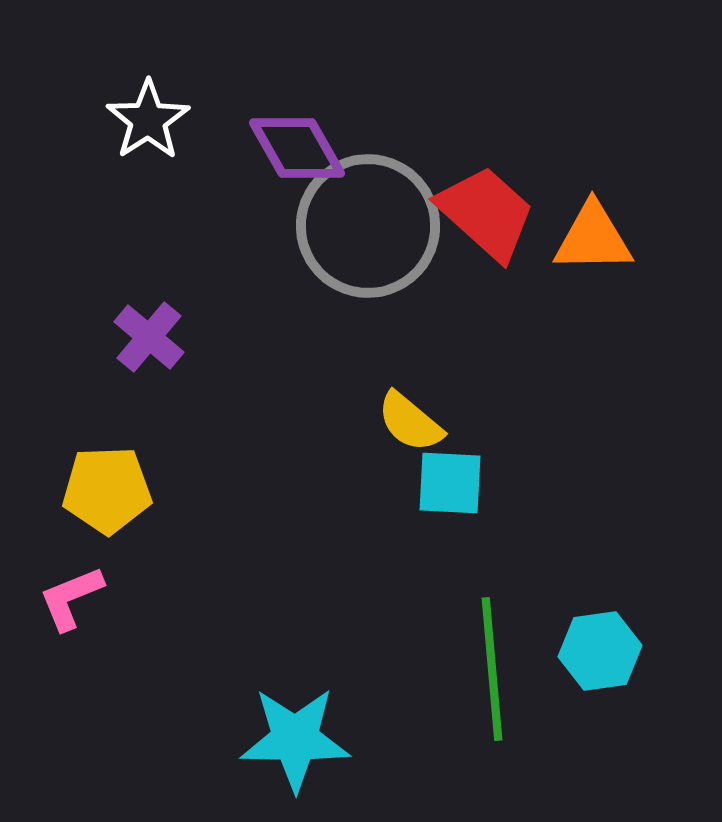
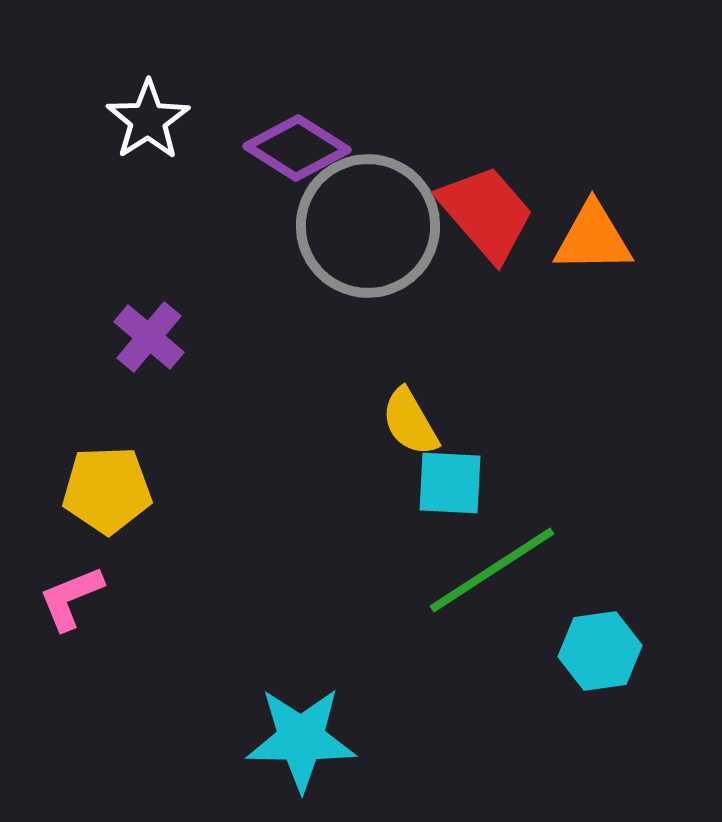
purple diamond: rotated 28 degrees counterclockwise
red trapezoid: rotated 7 degrees clockwise
yellow semicircle: rotated 20 degrees clockwise
green line: moved 99 px up; rotated 62 degrees clockwise
cyan star: moved 6 px right
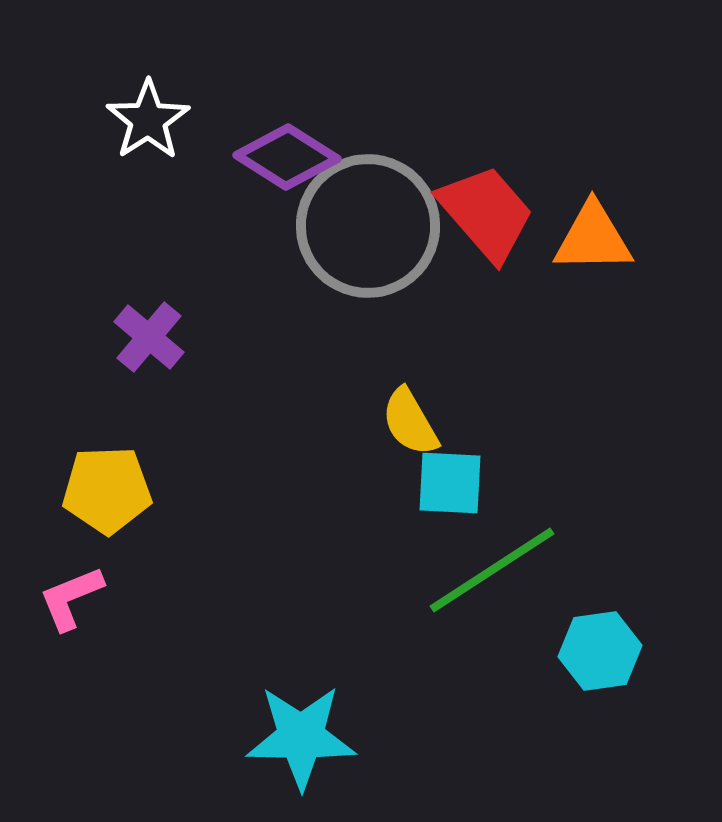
purple diamond: moved 10 px left, 9 px down
cyan star: moved 2 px up
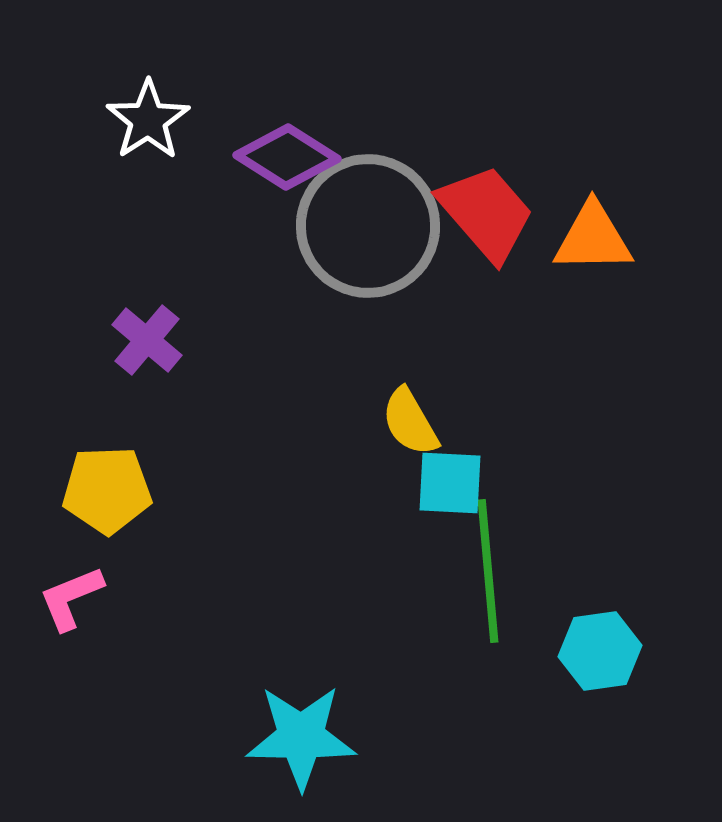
purple cross: moved 2 px left, 3 px down
green line: moved 4 px left, 1 px down; rotated 62 degrees counterclockwise
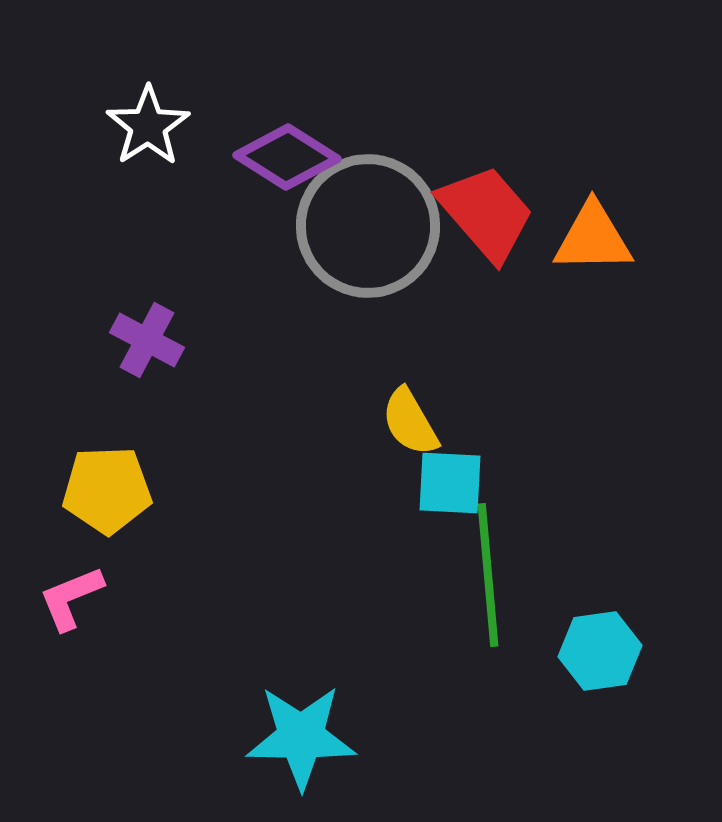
white star: moved 6 px down
purple cross: rotated 12 degrees counterclockwise
green line: moved 4 px down
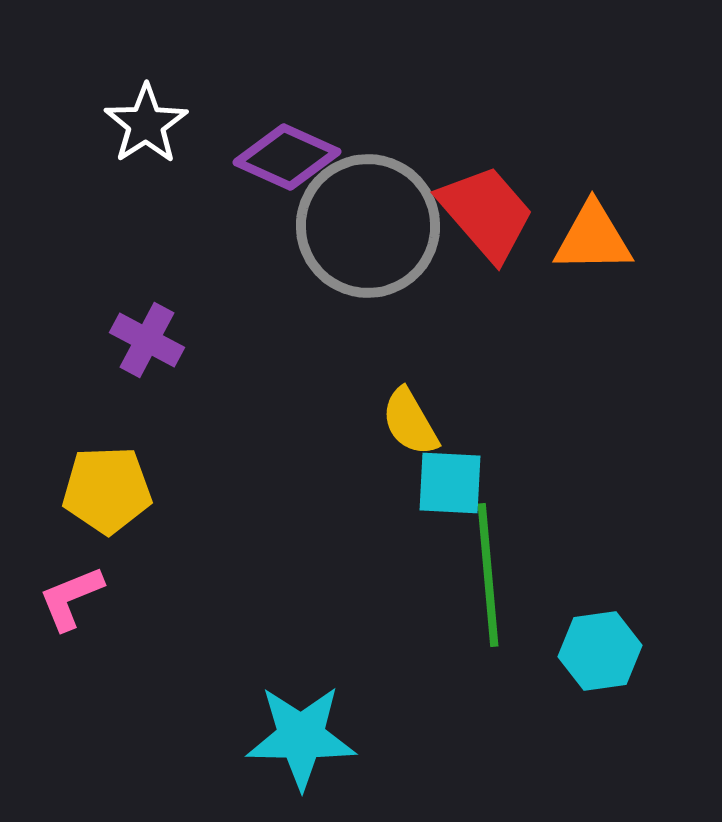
white star: moved 2 px left, 2 px up
purple diamond: rotated 8 degrees counterclockwise
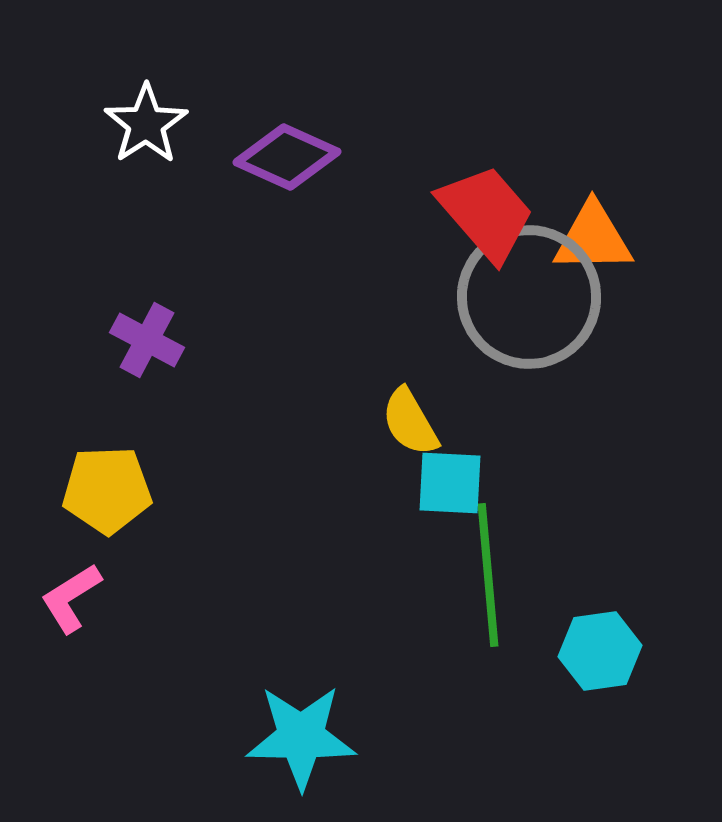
gray circle: moved 161 px right, 71 px down
pink L-shape: rotated 10 degrees counterclockwise
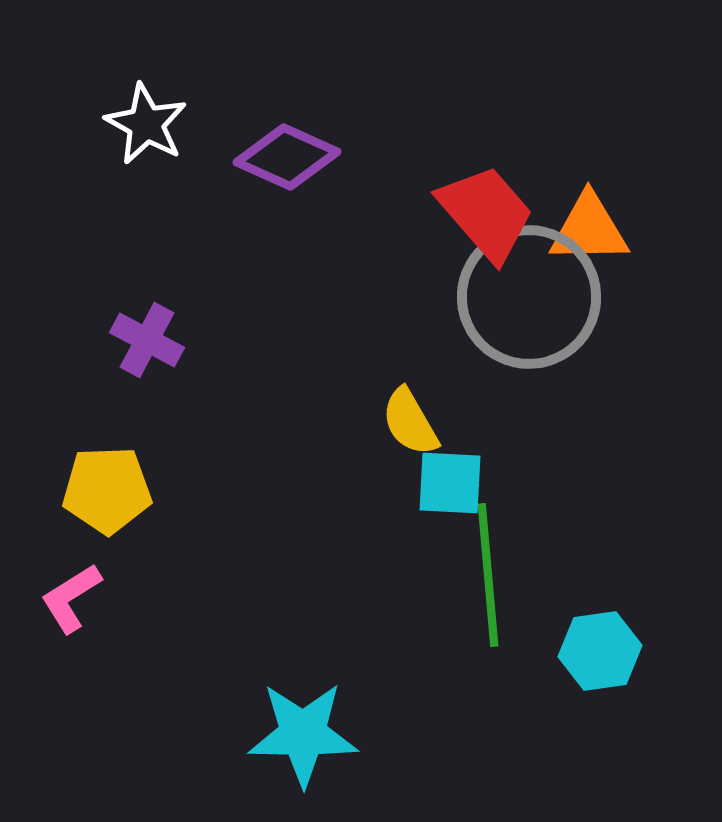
white star: rotated 10 degrees counterclockwise
orange triangle: moved 4 px left, 9 px up
cyan star: moved 2 px right, 3 px up
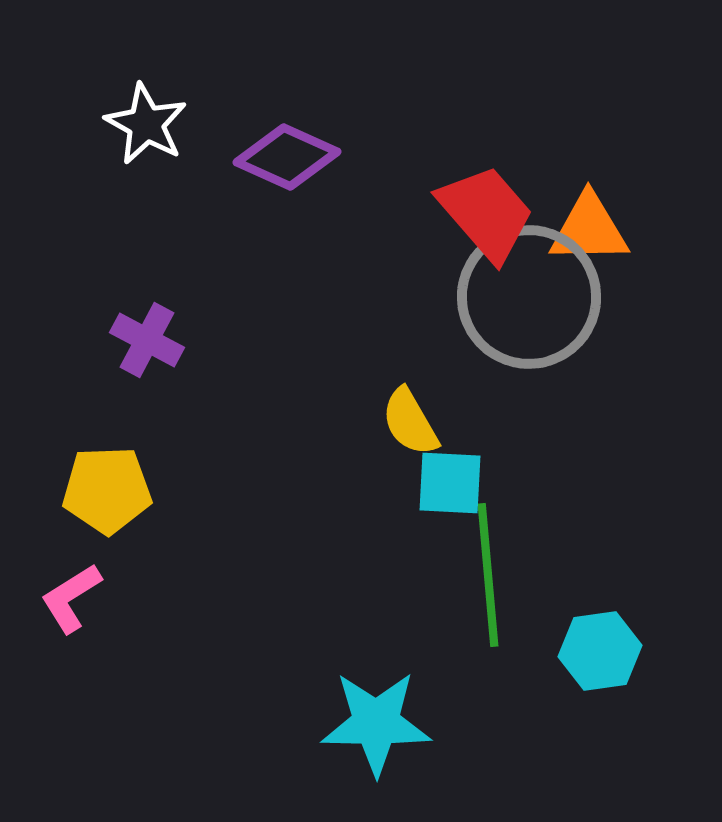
cyan star: moved 73 px right, 11 px up
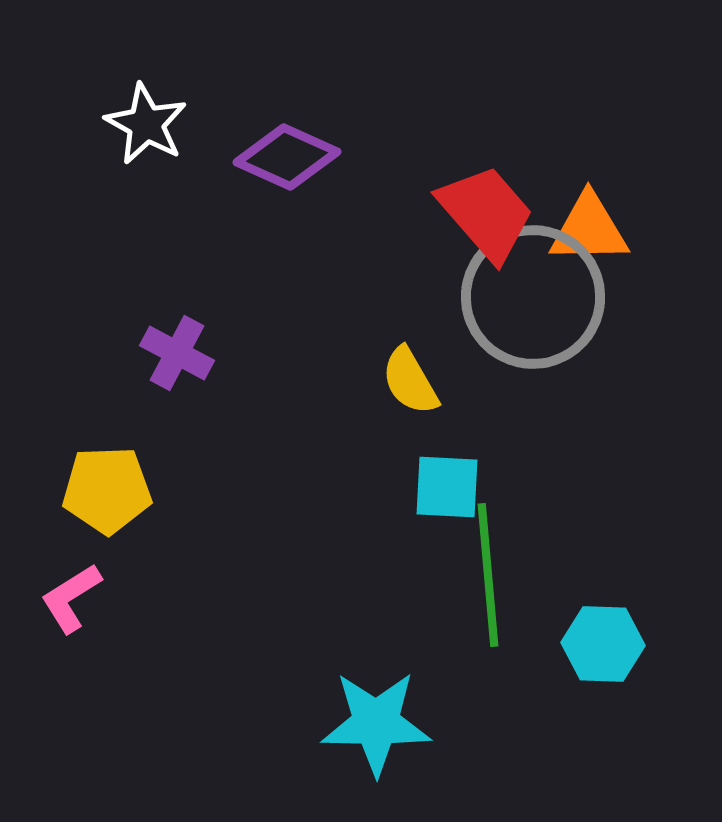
gray circle: moved 4 px right
purple cross: moved 30 px right, 13 px down
yellow semicircle: moved 41 px up
cyan square: moved 3 px left, 4 px down
cyan hexagon: moved 3 px right, 7 px up; rotated 10 degrees clockwise
